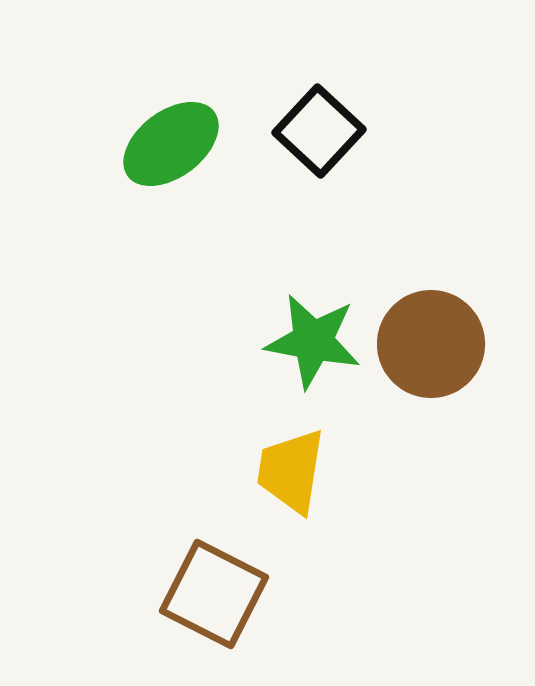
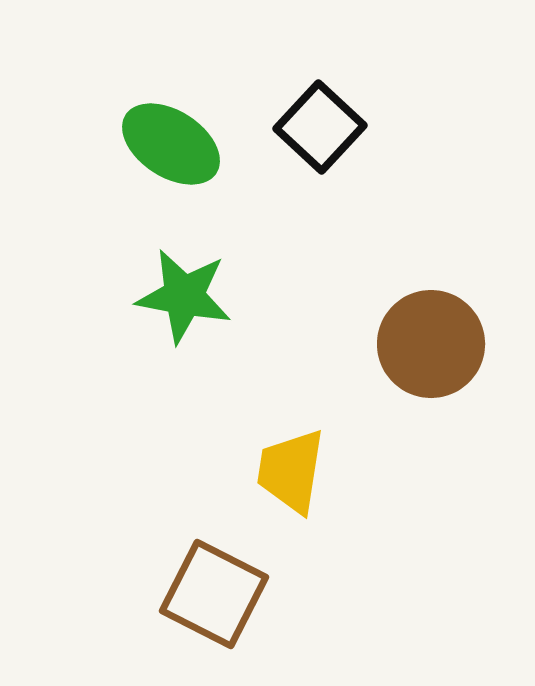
black square: moved 1 px right, 4 px up
green ellipse: rotated 70 degrees clockwise
green star: moved 129 px left, 45 px up
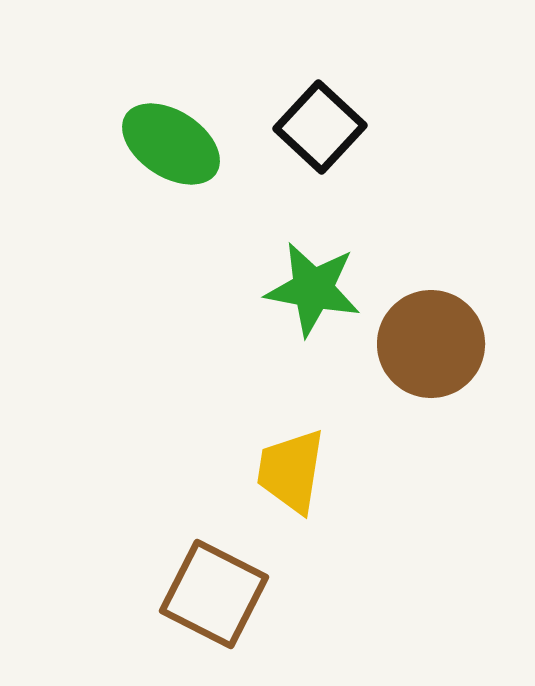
green star: moved 129 px right, 7 px up
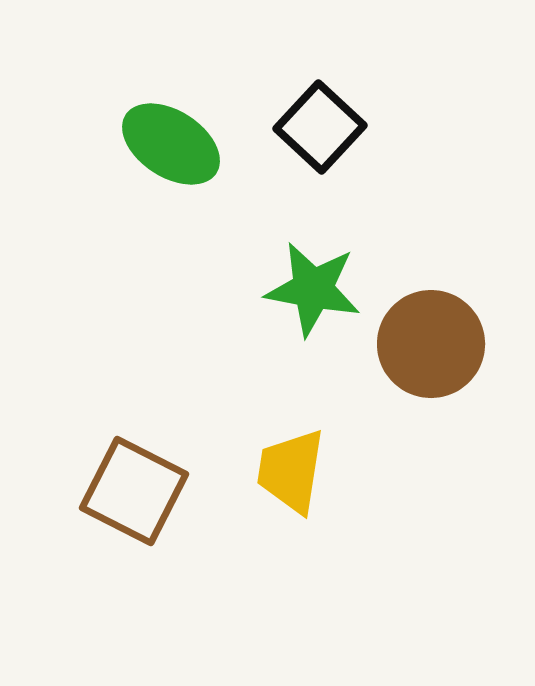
brown square: moved 80 px left, 103 px up
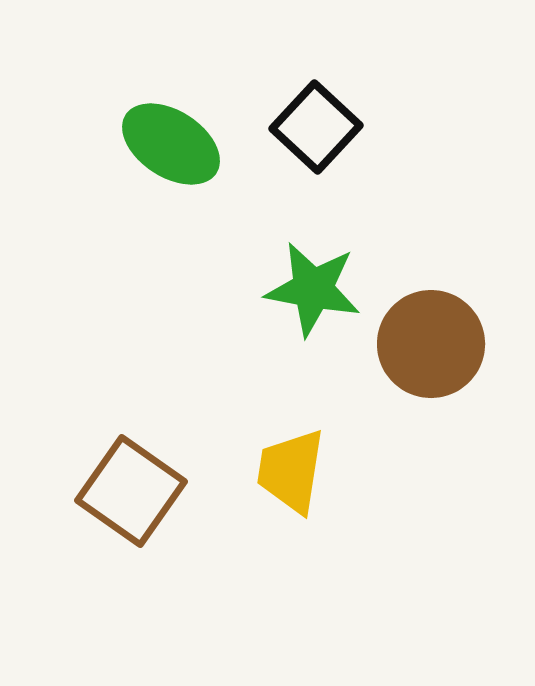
black square: moved 4 px left
brown square: moved 3 px left; rotated 8 degrees clockwise
